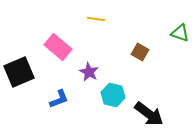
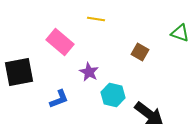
pink rectangle: moved 2 px right, 5 px up
black square: rotated 12 degrees clockwise
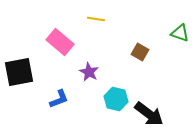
cyan hexagon: moved 3 px right, 4 px down
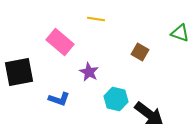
blue L-shape: rotated 40 degrees clockwise
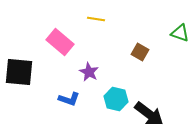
black square: rotated 16 degrees clockwise
blue L-shape: moved 10 px right
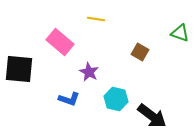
black square: moved 3 px up
black arrow: moved 3 px right, 2 px down
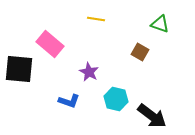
green triangle: moved 20 px left, 9 px up
pink rectangle: moved 10 px left, 2 px down
blue L-shape: moved 2 px down
